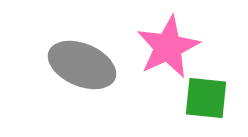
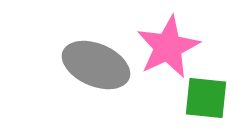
gray ellipse: moved 14 px right
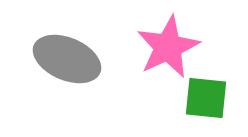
gray ellipse: moved 29 px left, 6 px up
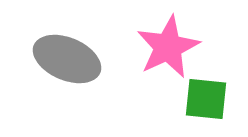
green square: moved 1 px down
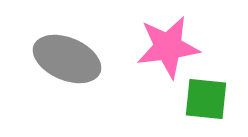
pink star: rotated 18 degrees clockwise
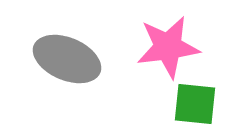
green square: moved 11 px left, 5 px down
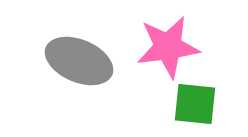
gray ellipse: moved 12 px right, 2 px down
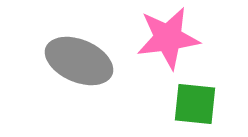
pink star: moved 9 px up
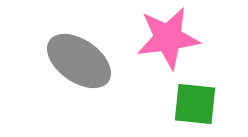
gray ellipse: rotated 12 degrees clockwise
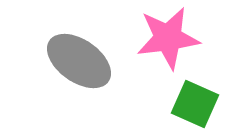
green square: rotated 18 degrees clockwise
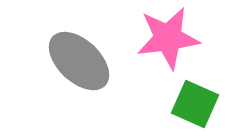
gray ellipse: rotated 8 degrees clockwise
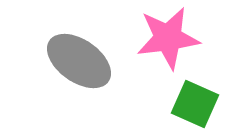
gray ellipse: rotated 8 degrees counterclockwise
